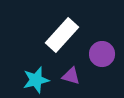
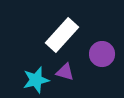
purple triangle: moved 6 px left, 4 px up
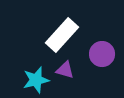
purple triangle: moved 2 px up
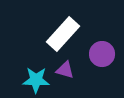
white rectangle: moved 1 px right, 1 px up
cyan star: rotated 16 degrees clockwise
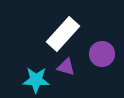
purple triangle: moved 1 px right, 3 px up
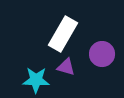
white rectangle: rotated 12 degrees counterclockwise
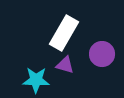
white rectangle: moved 1 px right, 1 px up
purple triangle: moved 1 px left, 2 px up
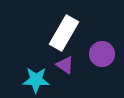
purple triangle: rotated 18 degrees clockwise
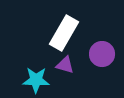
purple triangle: rotated 18 degrees counterclockwise
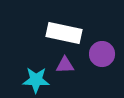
white rectangle: rotated 72 degrees clockwise
purple triangle: rotated 18 degrees counterclockwise
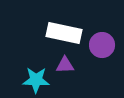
purple circle: moved 9 px up
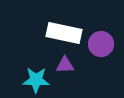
purple circle: moved 1 px left, 1 px up
